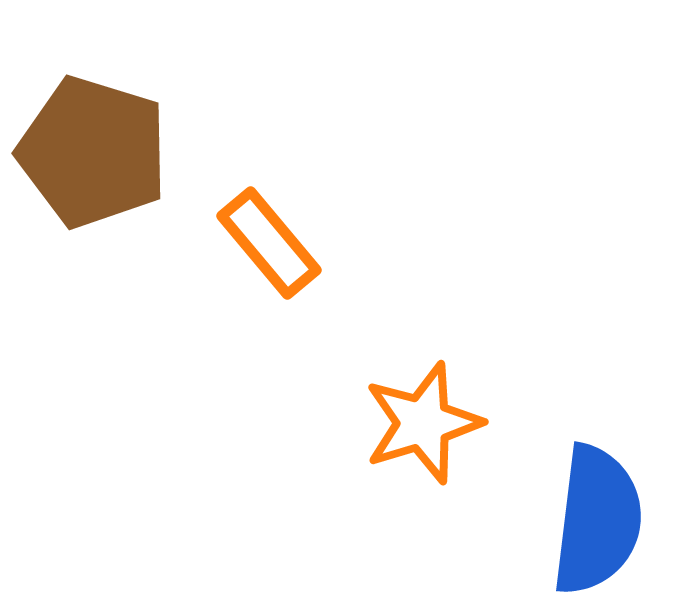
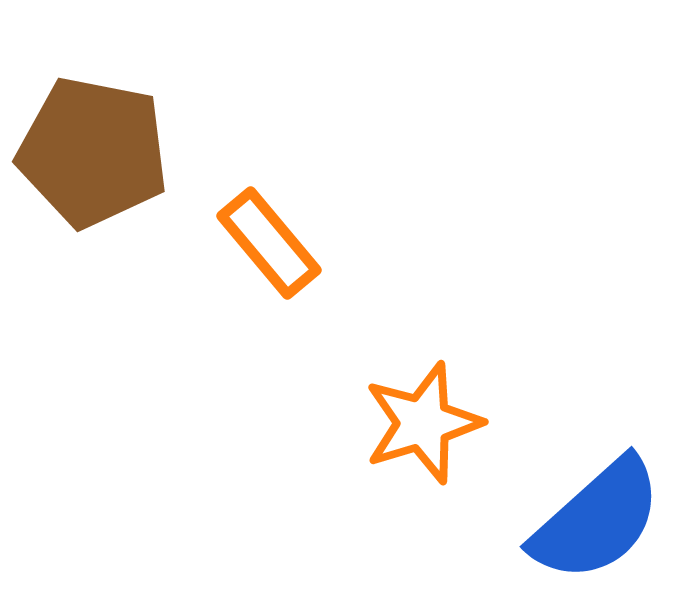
brown pentagon: rotated 6 degrees counterclockwise
blue semicircle: rotated 41 degrees clockwise
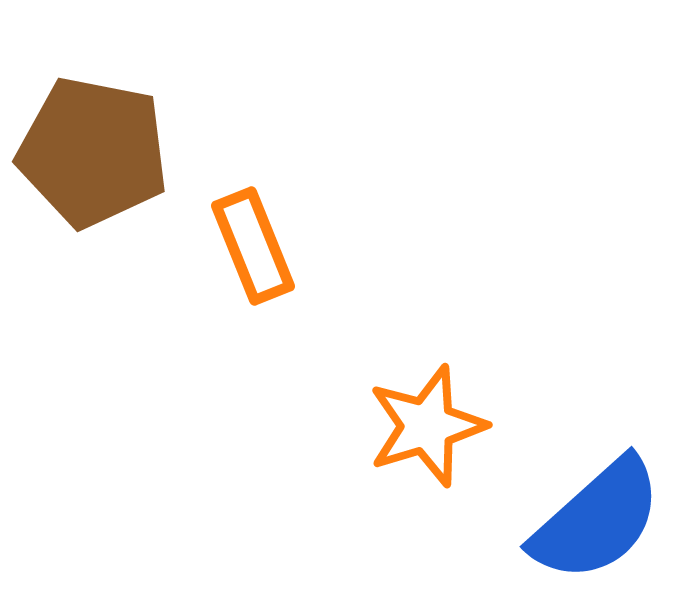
orange rectangle: moved 16 px left, 3 px down; rotated 18 degrees clockwise
orange star: moved 4 px right, 3 px down
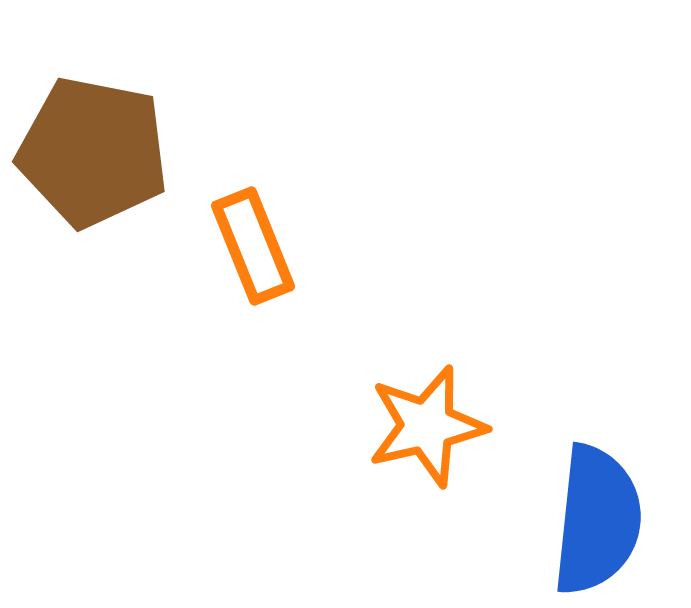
orange star: rotated 4 degrees clockwise
blue semicircle: rotated 42 degrees counterclockwise
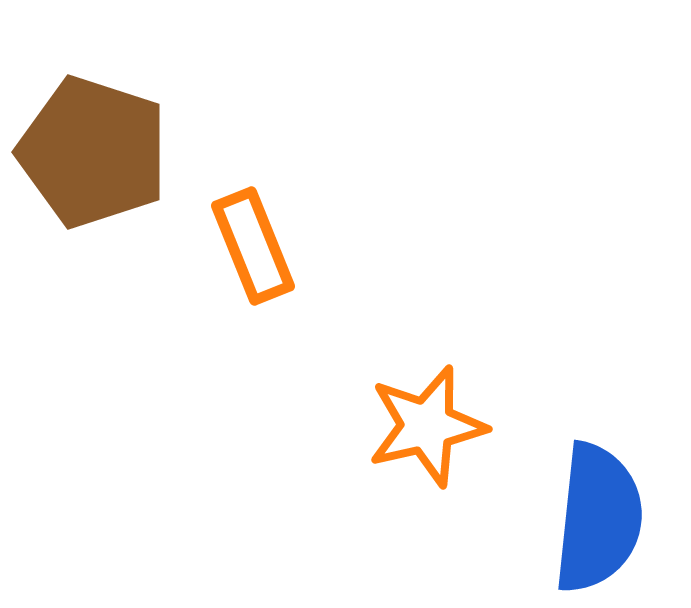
brown pentagon: rotated 7 degrees clockwise
blue semicircle: moved 1 px right, 2 px up
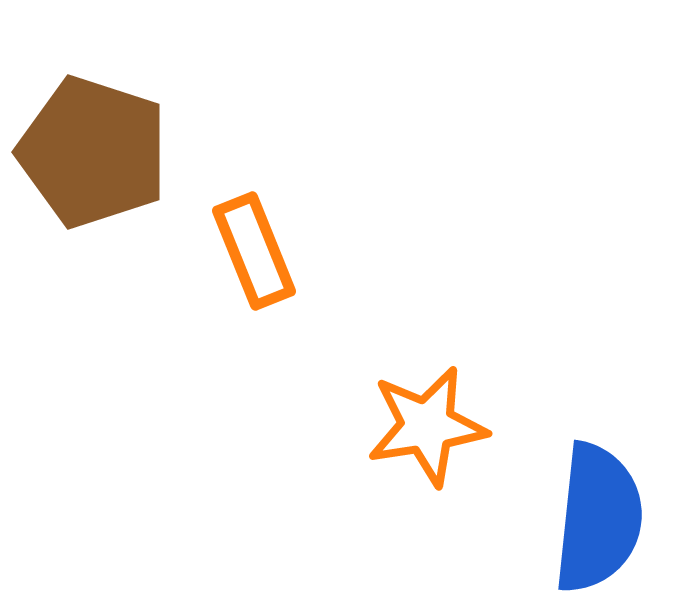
orange rectangle: moved 1 px right, 5 px down
orange star: rotated 4 degrees clockwise
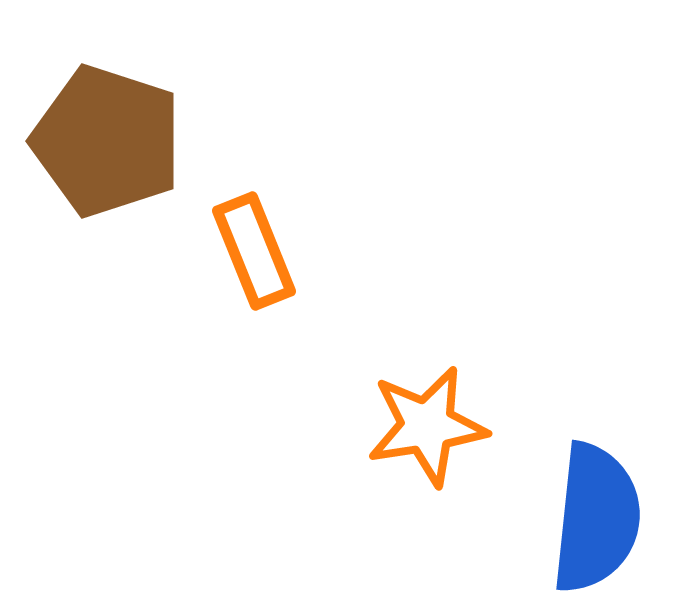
brown pentagon: moved 14 px right, 11 px up
blue semicircle: moved 2 px left
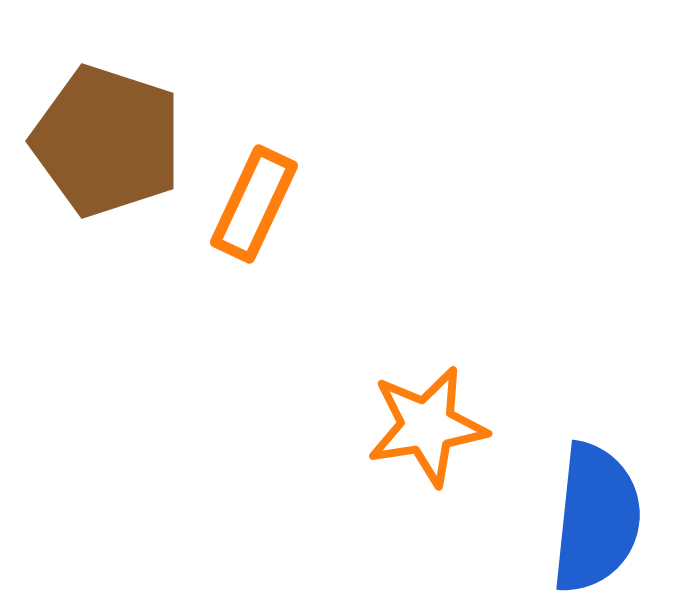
orange rectangle: moved 47 px up; rotated 47 degrees clockwise
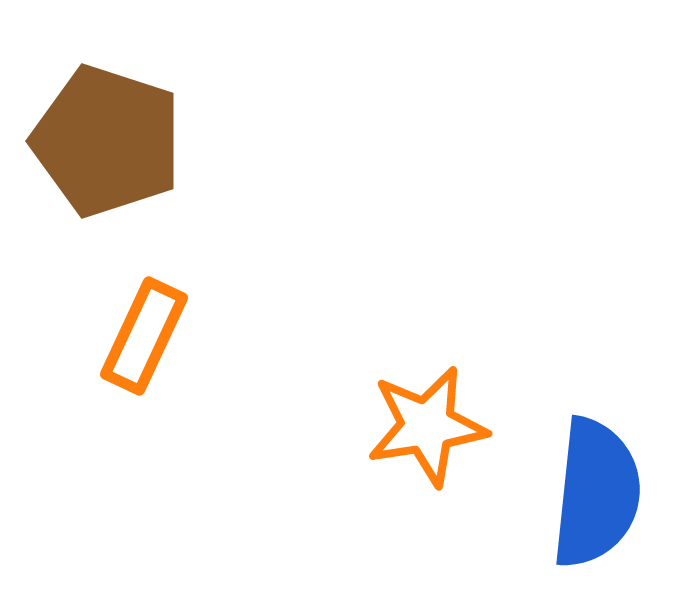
orange rectangle: moved 110 px left, 132 px down
blue semicircle: moved 25 px up
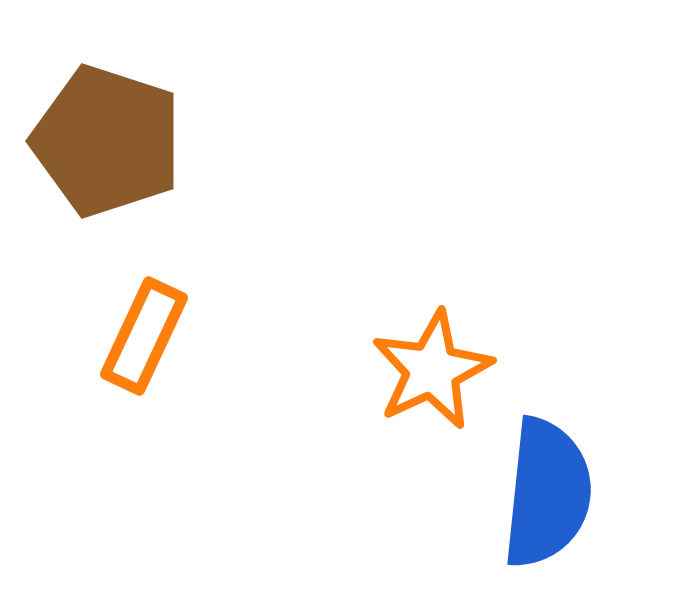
orange star: moved 5 px right, 56 px up; rotated 16 degrees counterclockwise
blue semicircle: moved 49 px left
